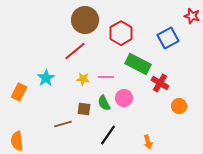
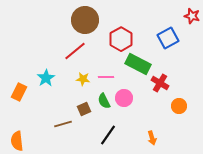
red hexagon: moved 6 px down
green semicircle: moved 2 px up
brown square: rotated 32 degrees counterclockwise
orange arrow: moved 4 px right, 4 px up
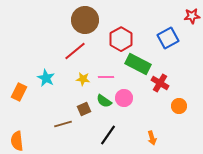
red star: rotated 21 degrees counterclockwise
cyan star: rotated 12 degrees counterclockwise
green semicircle: rotated 28 degrees counterclockwise
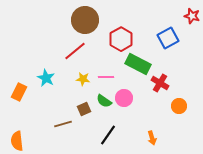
red star: rotated 21 degrees clockwise
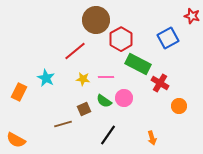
brown circle: moved 11 px right
orange semicircle: moved 1 px left, 1 px up; rotated 54 degrees counterclockwise
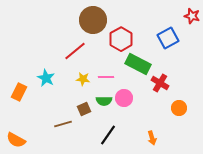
brown circle: moved 3 px left
green semicircle: rotated 35 degrees counterclockwise
orange circle: moved 2 px down
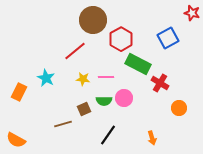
red star: moved 3 px up
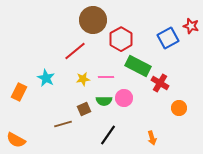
red star: moved 1 px left, 13 px down
green rectangle: moved 2 px down
yellow star: rotated 16 degrees counterclockwise
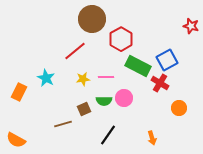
brown circle: moved 1 px left, 1 px up
blue square: moved 1 px left, 22 px down
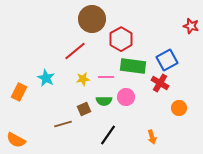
green rectangle: moved 5 px left; rotated 20 degrees counterclockwise
pink circle: moved 2 px right, 1 px up
orange arrow: moved 1 px up
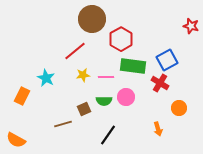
yellow star: moved 4 px up
orange rectangle: moved 3 px right, 4 px down
orange arrow: moved 6 px right, 8 px up
